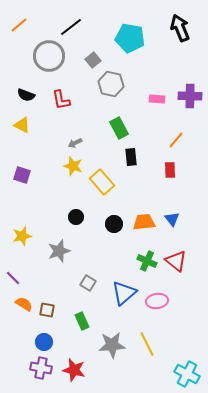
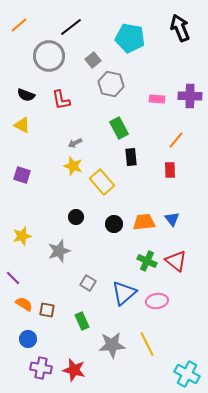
blue circle at (44, 342): moved 16 px left, 3 px up
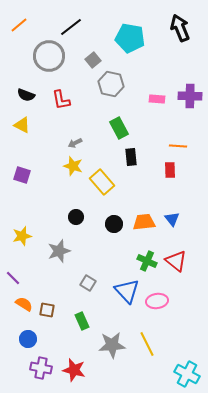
orange line at (176, 140): moved 2 px right, 6 px down; rotated 54 degrees clockwise
blue triangle at (124, 293): moved 3 px right, 2 px up; rotated 32 degrees counterclockwise
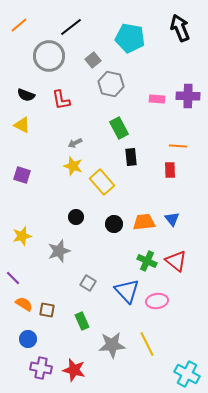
purple cross at (190, 96): moved 2 px left
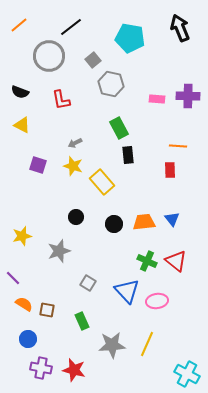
black semicircle at (26, 95): moved 6 px left, 3 px up
black rectangle at (131, 157): moved 3 px left, 2 px up
purple square at (22, 175): moved 16 px right, 10 px up
yellow line at (147, 344): rotated 50 degrees clockwise
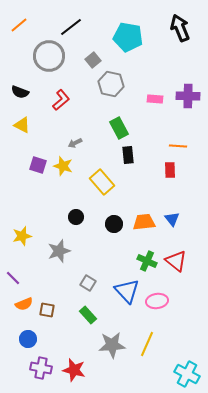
cyan pentagon at (130, 38): moved 2 px left, 1 px up
pink rectangle at (157, 99): moved 2 px left
red L-shape at (61, 100): rotated 120 degrees counterclockwise
yellow star at (73, 166): moved 10 px left
orange semicircle at (24, 304): rotated 126 degrees clockwise
green rectangle at (82, 321): moved 6 px right, 6 px up; rotated 18 degrees counterclockwise
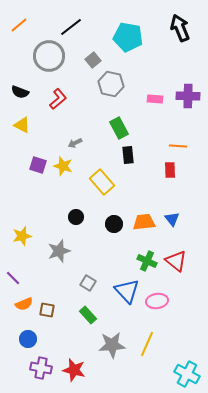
red L-shape at (61, 100): moved 3 px left, 1 px up
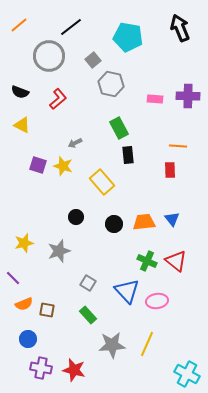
yellow star at (22, 236): moved 2 px right, 7 px down
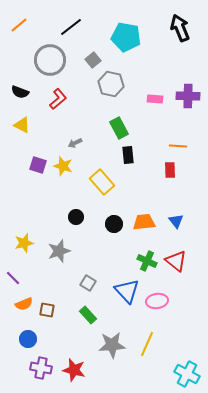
cyan pentagon at (128, 37): moved 2 px left
gray circle at (49, 56): moved 1 px right, 4 px down
blue triangle at (172, 219): moved 4 px right, 2 px down
